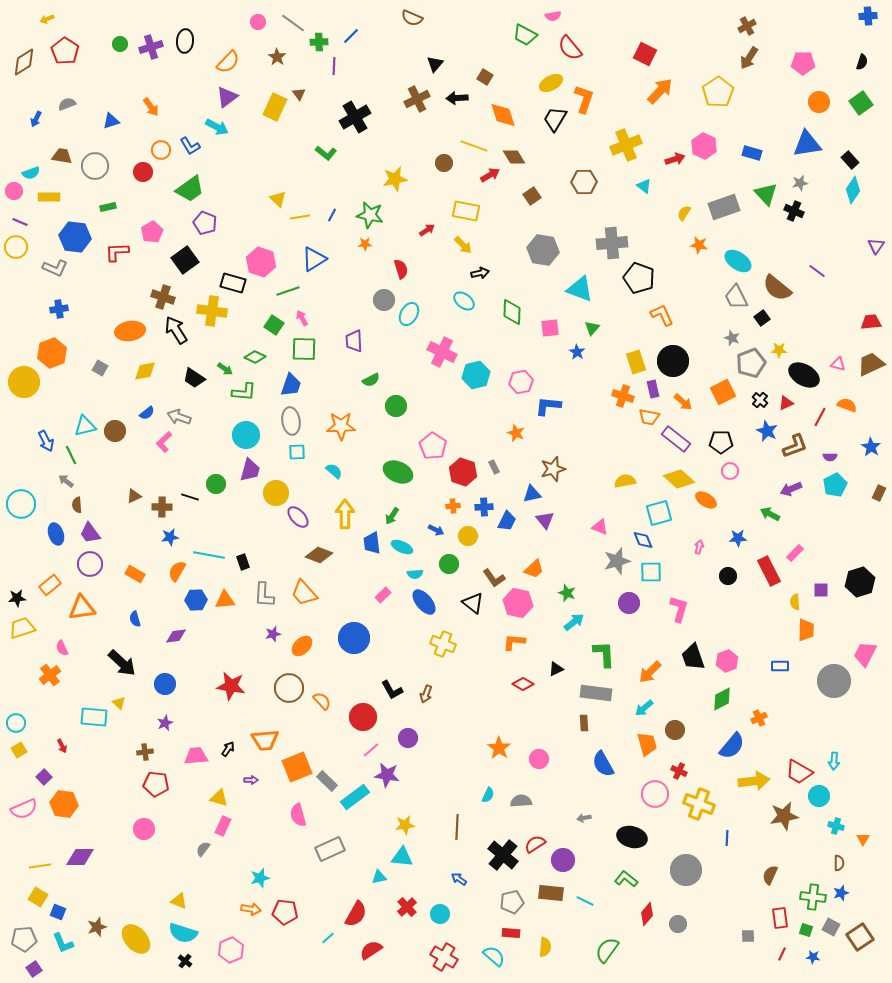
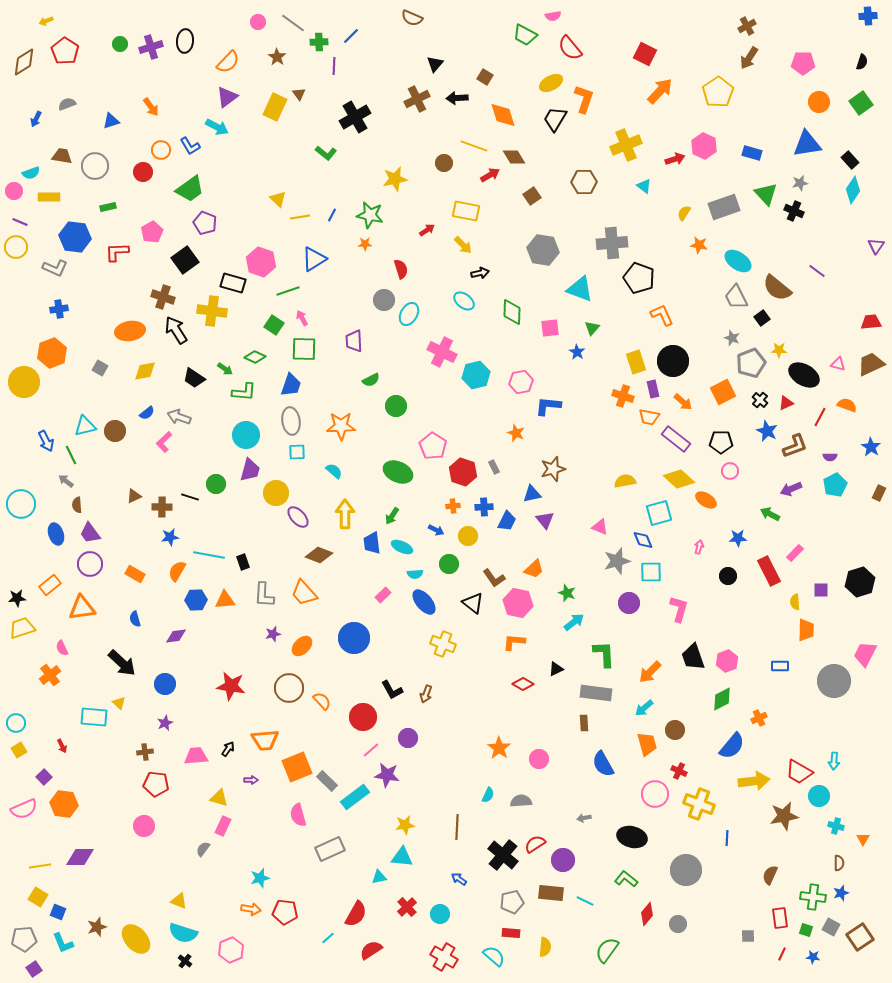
yellow arrow at (47, 19): moved 1 px left, 2 px down
pink circle at (144, 829): moved 3 px up
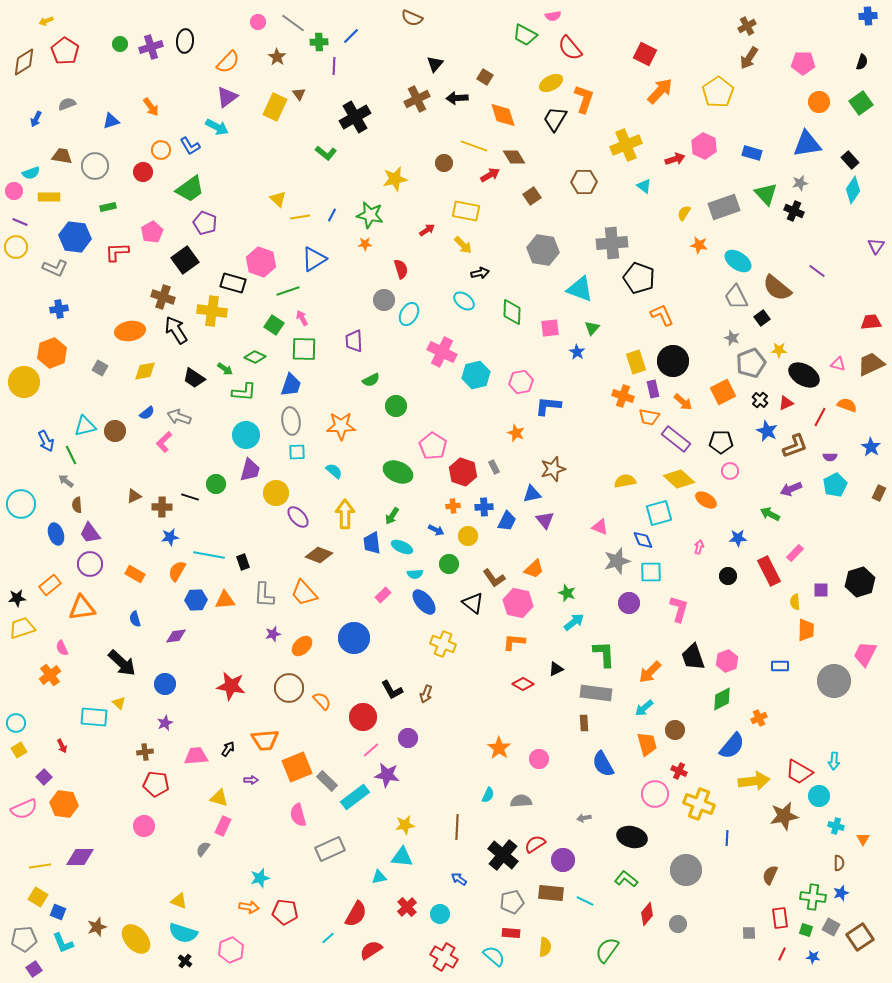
orange arrow at (251, 909): moved 2 px left, 2 px up
gray square at (748, 936): moved 1 px right, 3 px up
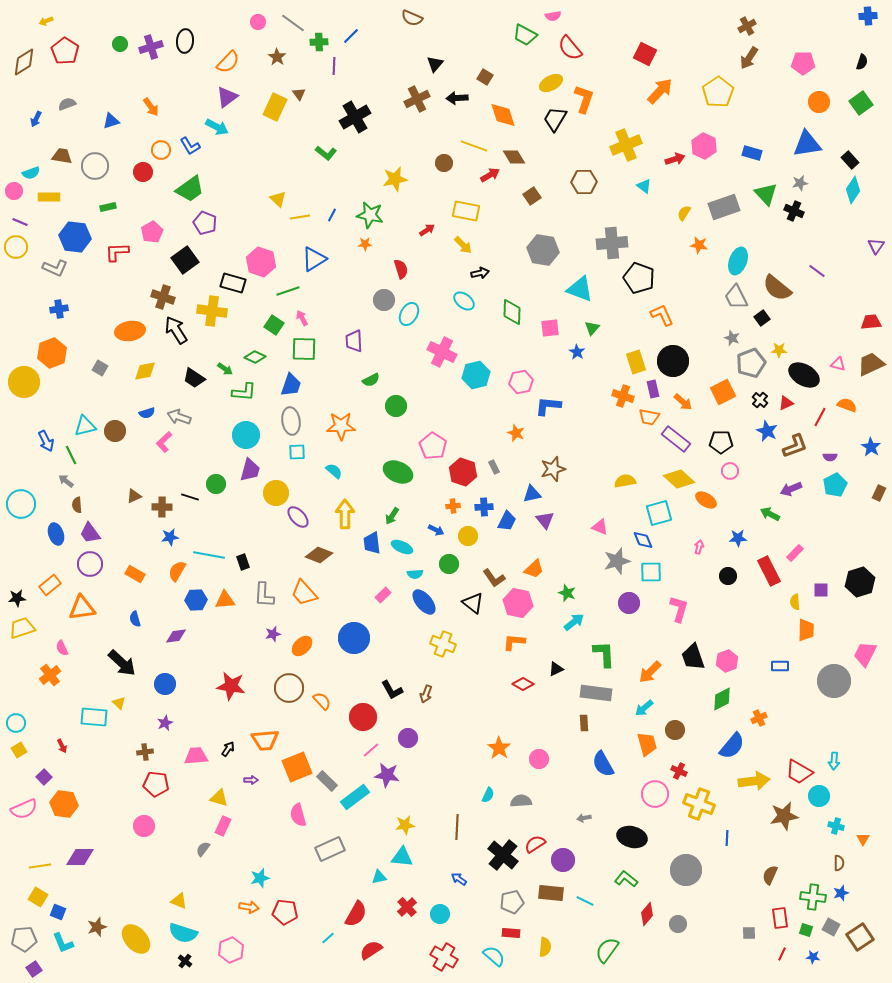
cyan ellipse at (738, 261): rotated 76 degrees clockwise
blue semicircle at (147, 413): rotated 21 degrees clockwise
